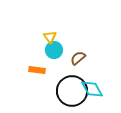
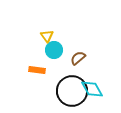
yellow triangle: moved 3 px left, 1 px up
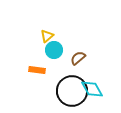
yellow triangle: rotated 24 degrees clockwise
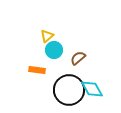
black circle: moved 3 px left, 1 px up
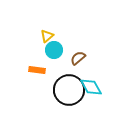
cyan diamond: moved 1 px left, 2 px up
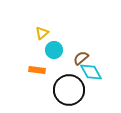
yellow triangle: moved 5 px left, 3 px up
brown semicircle: moved 3 px right
cyan diamond: moved 15 px up
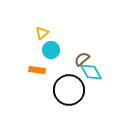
cyan circle: moved 3 px left
brown semicircle: moved 1 px right, 1 px down
